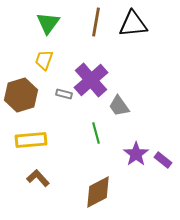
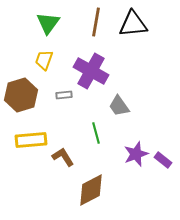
purple cross: moved 9 px up; rotated 20 degrees counterclockwise
gray rectangle: moved 1 px down; rotated 21 degrees counterclockwise
purple star: rotated 15 degrees clockwise
brown L-shape: moved 25 px right, 21 px up; rotated 10 degrees clockwise
brown diamond: moved 7 px left, 2 px up
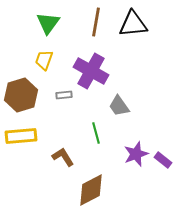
yellow rectangle: moved 10 px left, 4 px up
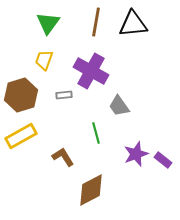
yellow rectangle: rotated 24 degrees counterclockwise
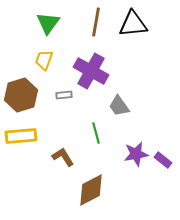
yellow rectangle: rotated 24 degrees clockwise
purple star: rotated 10 degrees clockwise
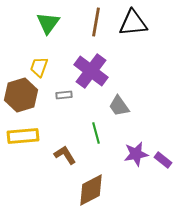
black triangle: moved 1 px up
yellow trapezoid: moved 5 px left, 7 px down
purple cross: rotated 8 degrees clockwise
yellow rectangle: moved 2 px right
brown L-shape: moved 2 px right, 2 px up
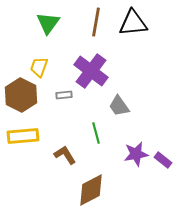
brown hexagon: rotated 16 degrees counterclockwise
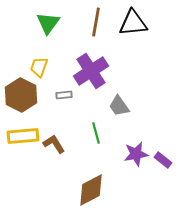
purple cross: rotated 20 degrees clockwise
brown L-shape: moved 11 px left, 11 px up
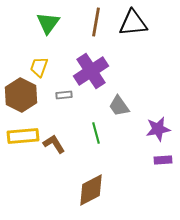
purple star: moved 22 px right, 25 px up
purple rectangle: rotated 42 degrees counterclockwise
